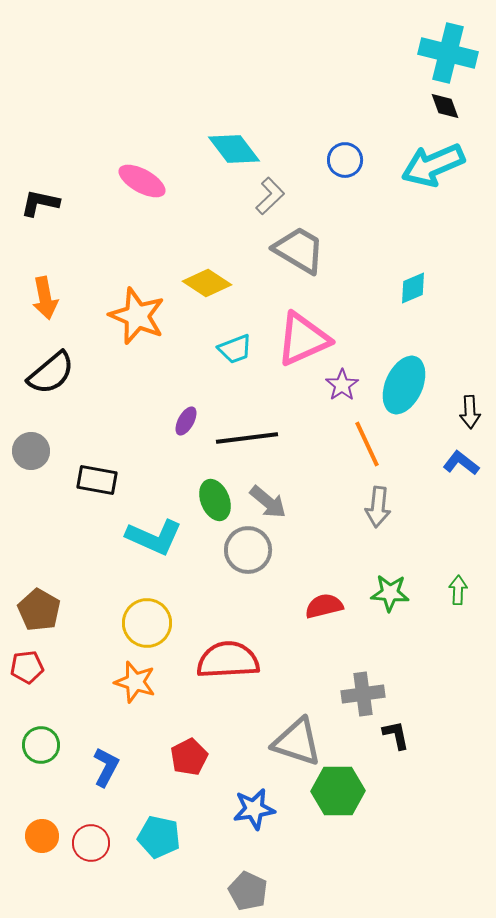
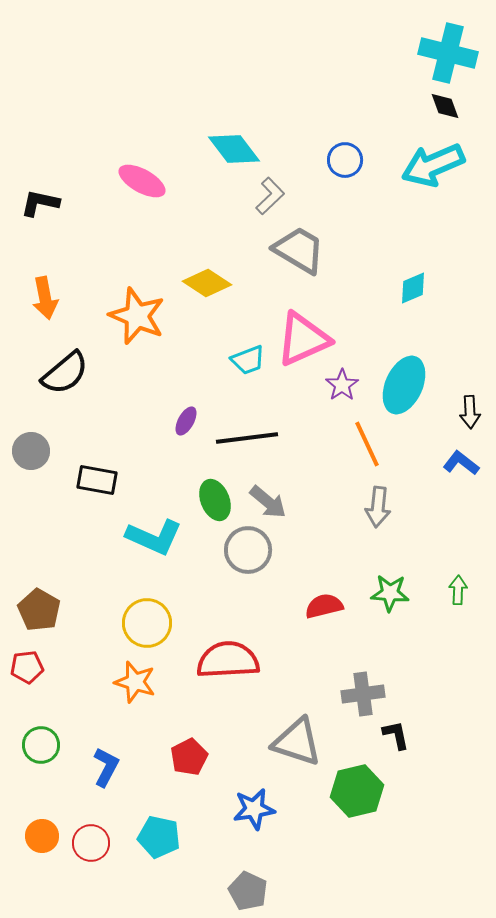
cyan trapezoid at (235, 349): moved 13 px right, 11 px down
black semicircle at (51, 373): moved 14 px right
green hexagon at (338, 791): moved 19 px right; rotated 12 degrees counterclockwise
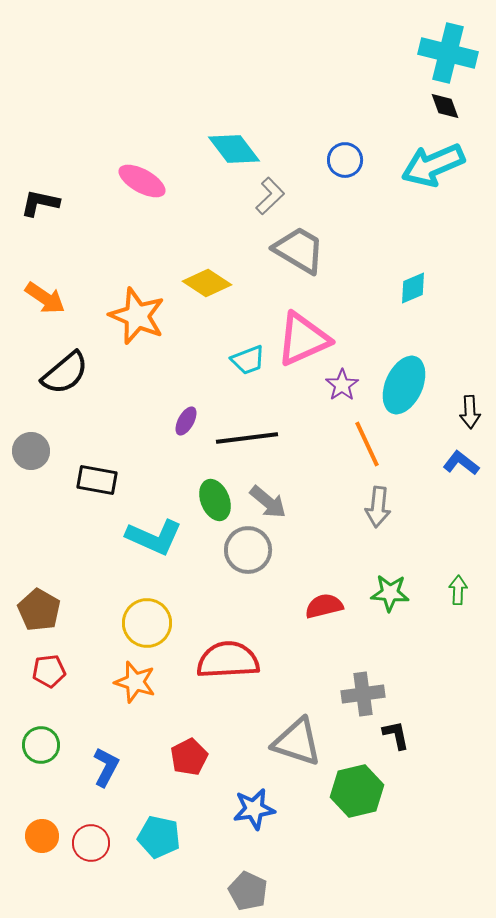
orange arrow at (45, 298): rotated 45 degrees counterclockwise
red pentagon at (27, 667): moved 22 px right, 4 px down
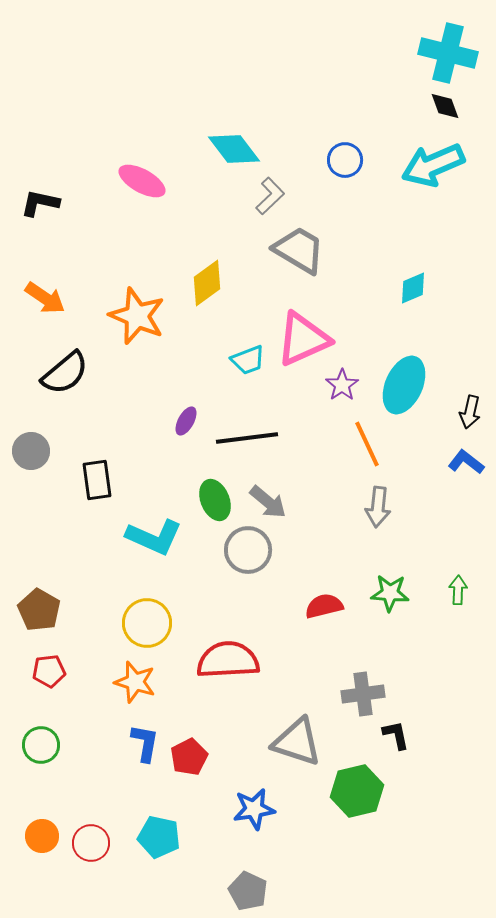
yellow diamond at (207, 283): rotated 69 degrees counterclockwise
black arrow at (470, 412): rotated 16 degrees clockwise
blue L-shape at (461, 463): moved 5 px right, 1 px up
black rectangle at (97, 480): rotated 72 degrees clockwise
blue L-shape at (106, 767): moved 39 px right, 24 px up; rotated 18 degrees counterclockwise
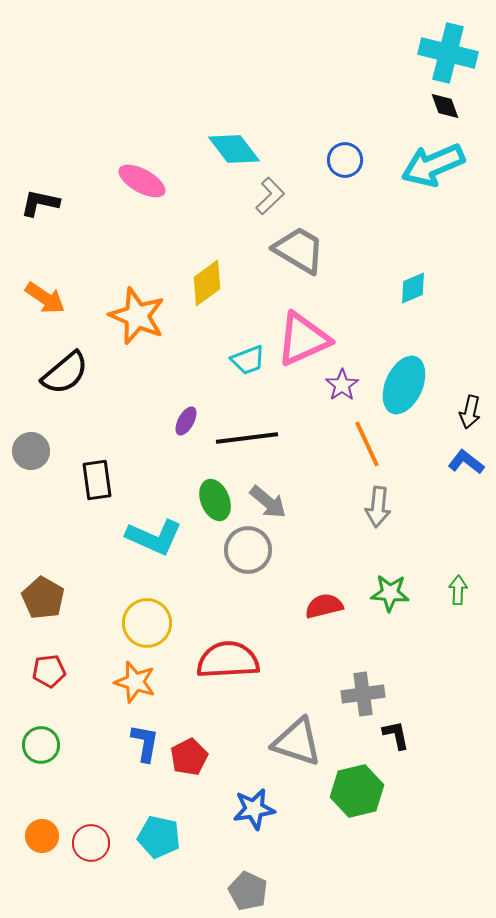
brown pentagon at (39, 610): moved 4 px right, 12 px up
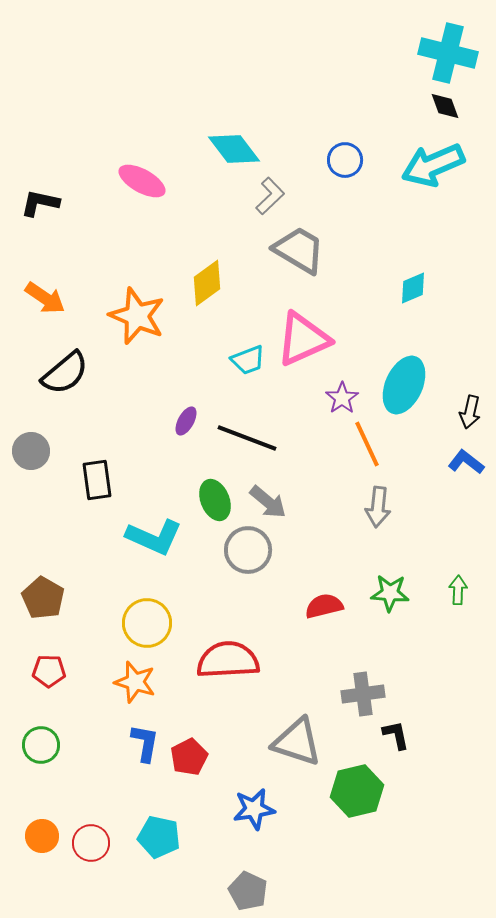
purple star at (342, 385): moved 13 px down
black line at (247, 438): rotated 28 degrees clockwise
red pentagon at (49, 671): rotated 8 degrees clockwise
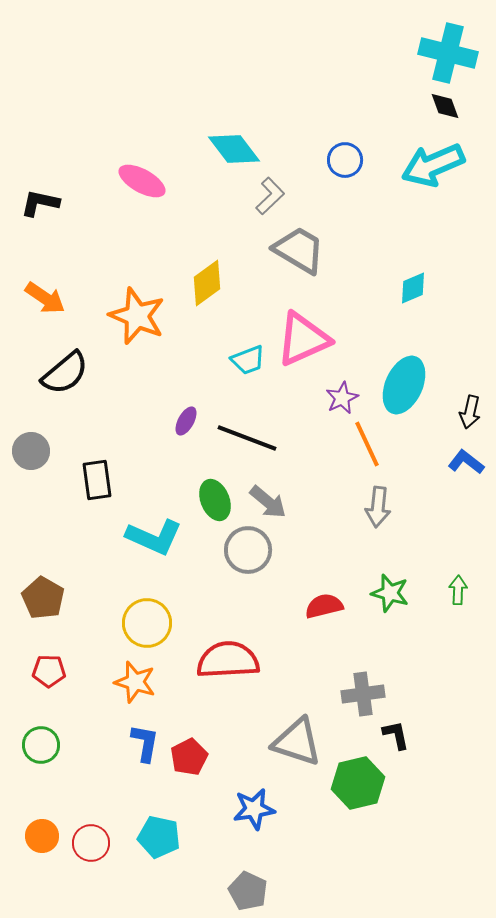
purple star at (342, 398): rotated 8 degrees clockwise
green star at (390, 593): rotated 12 degrees clockwise
green hexagon at (357, 791): moved 1 px right, 8 px up
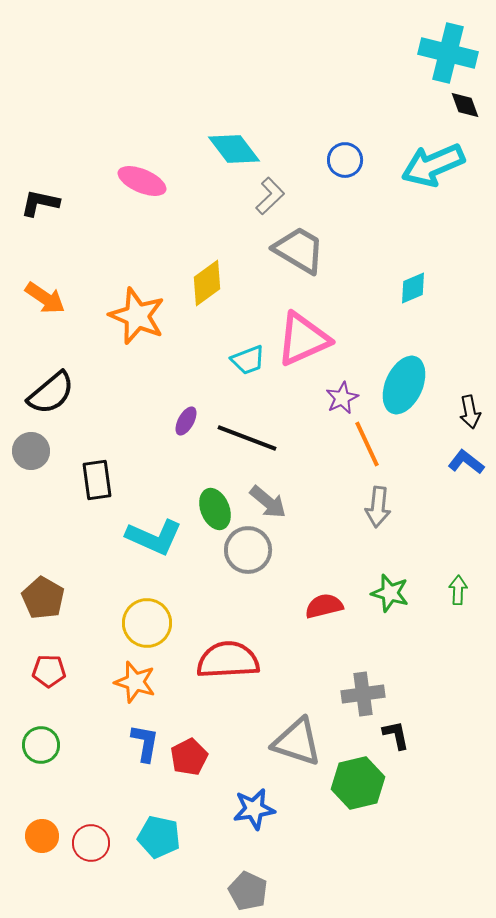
black diamond at (445, 106): moved 20 px right, 1 px up
pink ellipse at (142, 181): rotated 6 degrees counterclockwise
black semicircle at (65, 373): moved 14 px left, 20 px down
black arrow at (470, 412): rotated 24 degrees counterclockwise
green ellipse at (215, 500): moved 9 px down
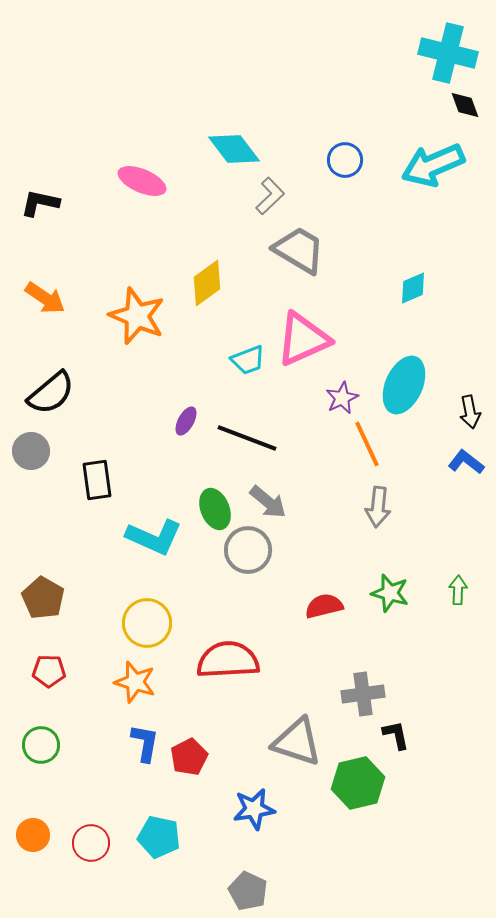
orange circle at (42, 836): moved 9 px left, 1 px up
